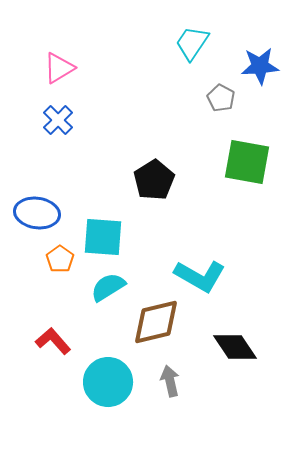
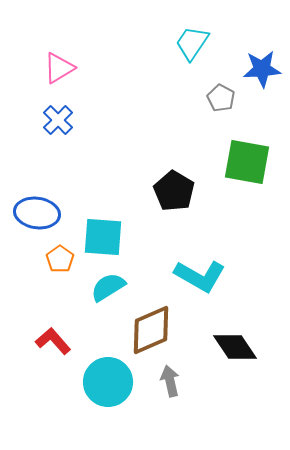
blue star: moved 2 px right, 3 px down
black pentagon: moved 20 px right, 11 px down; rotated 9 degrees counterclockwise
brown diamond: moved 5 px left, 8 px down; rotated 10 degrees counterclockwise
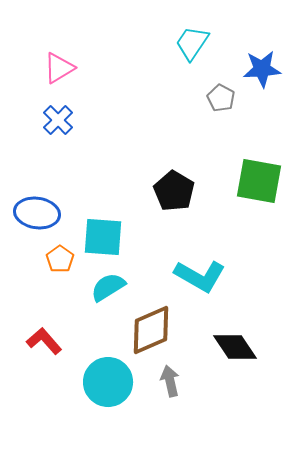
green square: moved 12 px right, 19 px down
red L-shape: moved 9 px left
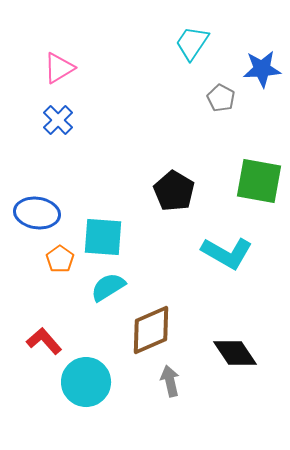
cyan L-shape: moved 27 px right, 23 px up
black diamond: moved 6 px down
cyan circle: moved 22 px left
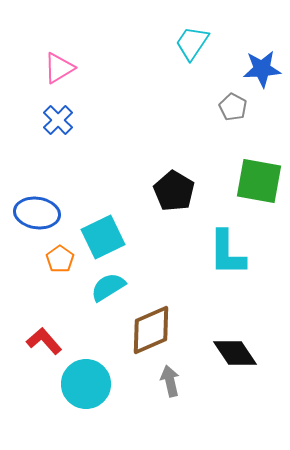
gray pentagon: moved 12 px right, 9 px down
cyan square: rotated 30 degrees counterclockwise
cyan L-shape: rotated 60 degrees clockwise
cyan circle: moved 2 px down
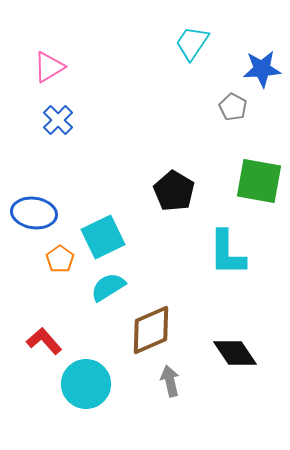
pink triangle: moved 10 px left, 1 px up
blue ellipse: moved 3 px left
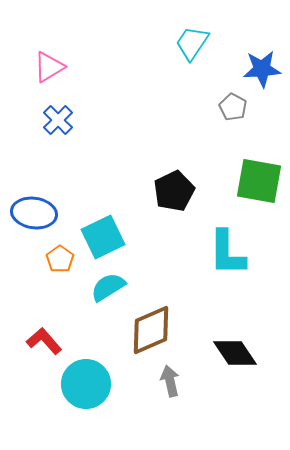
black pentagon: rotated 15 degrees clockwise
